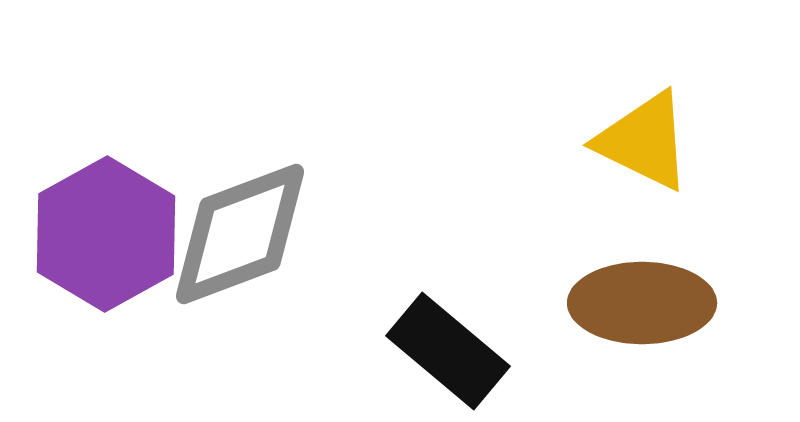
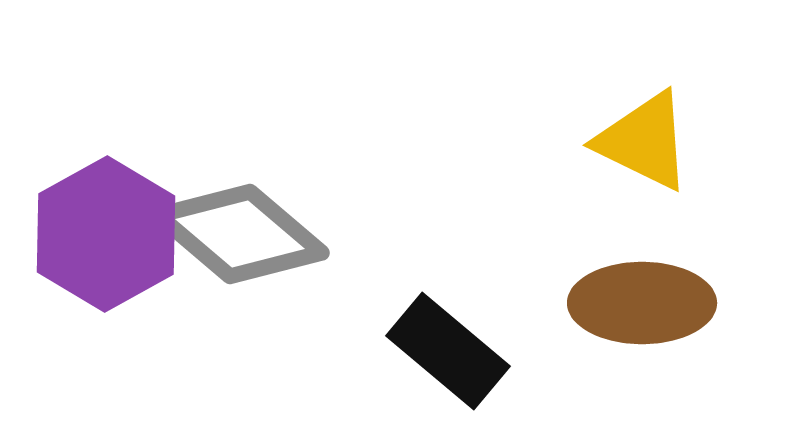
gray diamond: rotated 61 degrees clockwise
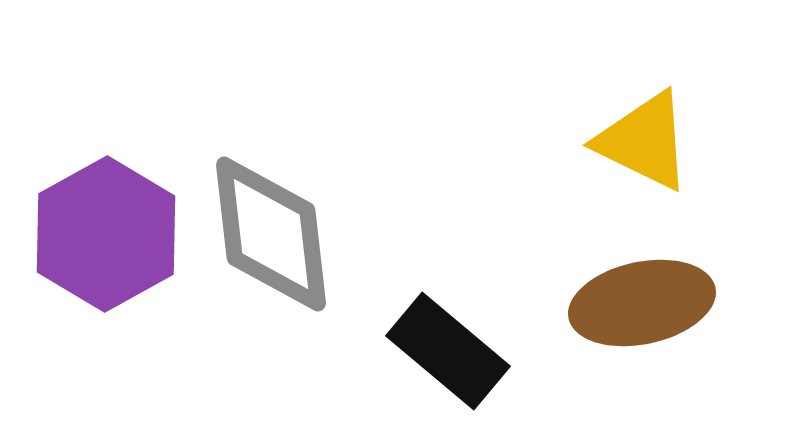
gray diamond: moved 31 px right; rotated 43 degrees clockwise
brown ellipse: rotated 12 degrees counterclockwise
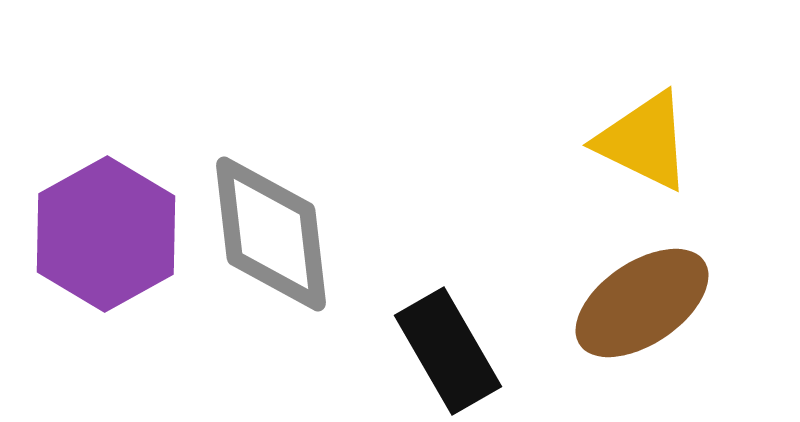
brown ellipse: rotated 22 degrees counterclockwise
black rectangle: rotated 20 degrees clockwise
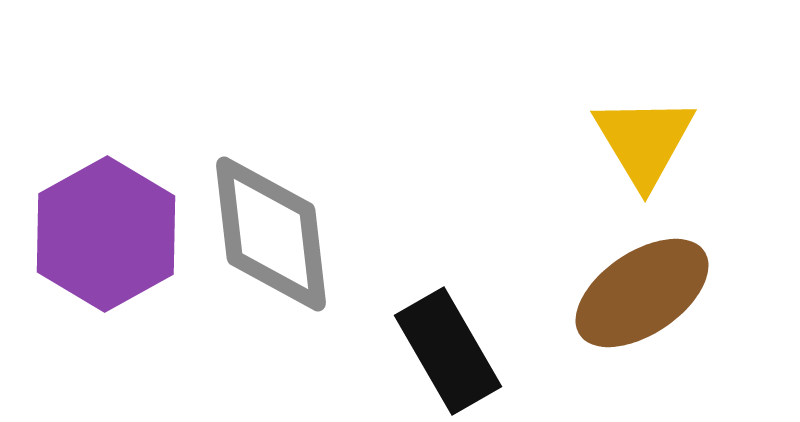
yellow triangle: rotated 33 degrees clockwise
brown ellipse: moved 10 px up
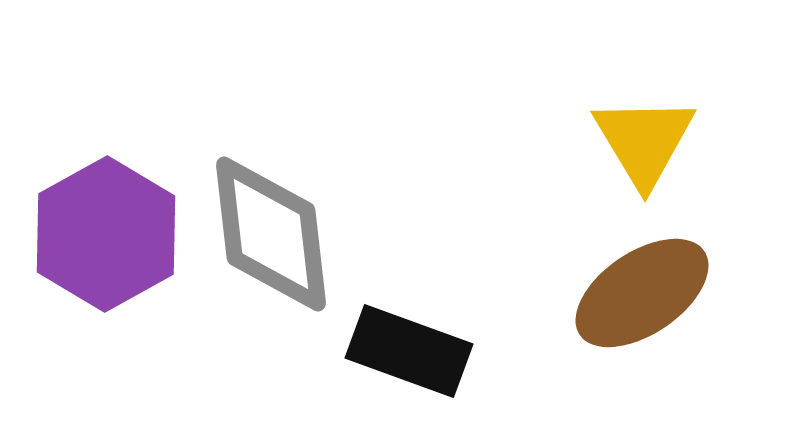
black rectangle: moved 39 px left; rotated 40 degrees counterclockwise
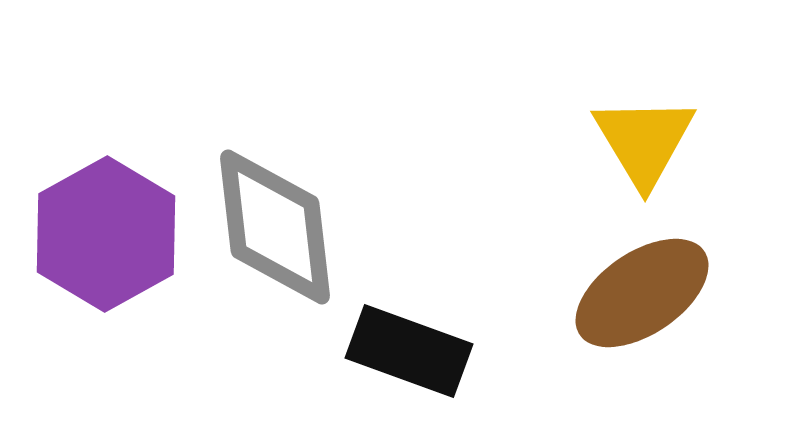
gray diamond: moved 4 px right, 7 px up
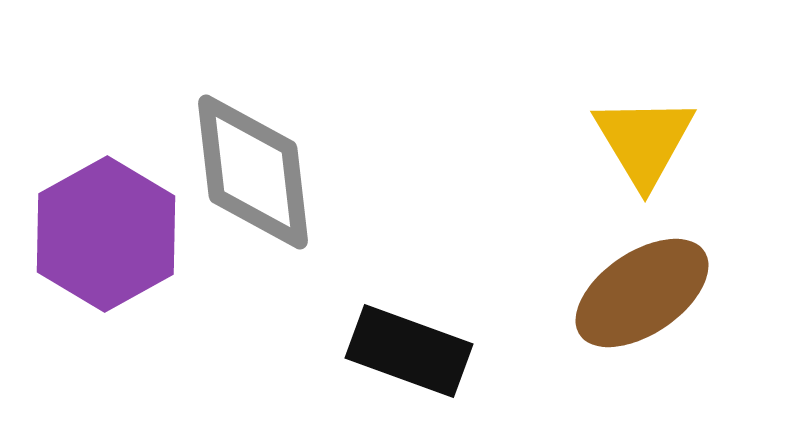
gray diamond: moved 22 px left, 55 px up
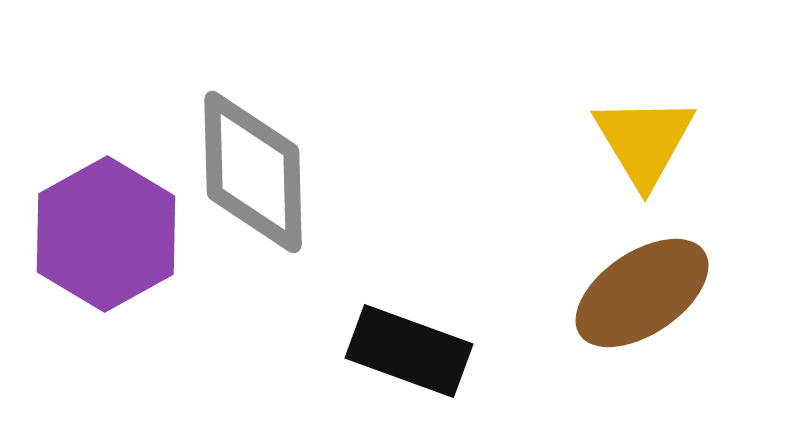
gray diamond: rotated 5 degrees clockwise
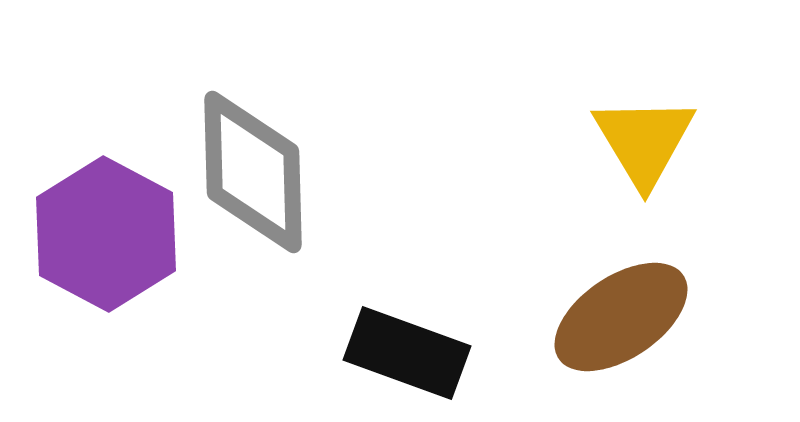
purple hexagon: rotated 3 degrees counterclockwise
brown ellipse: moved 21 px left, 24 px down
black rectangle: moved 2 px left, 2 px down
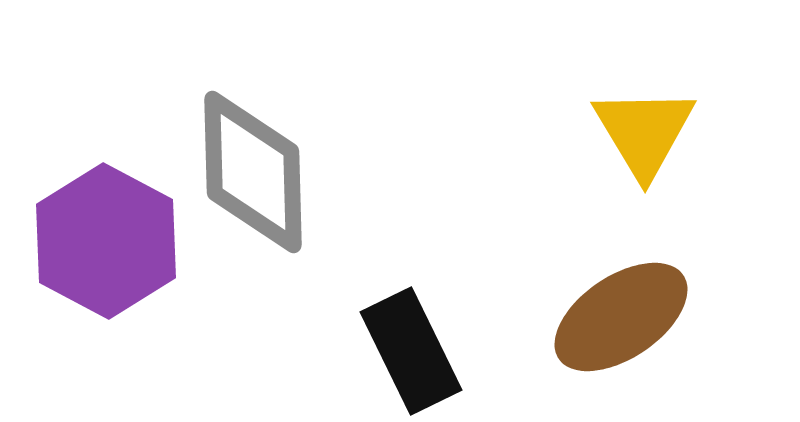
yellow triangle: moved 9 px up
purple hexagon: moved 7 px down
black rectangle: moved 4 px right, 2 px up; rotated 44 degrees clockwise
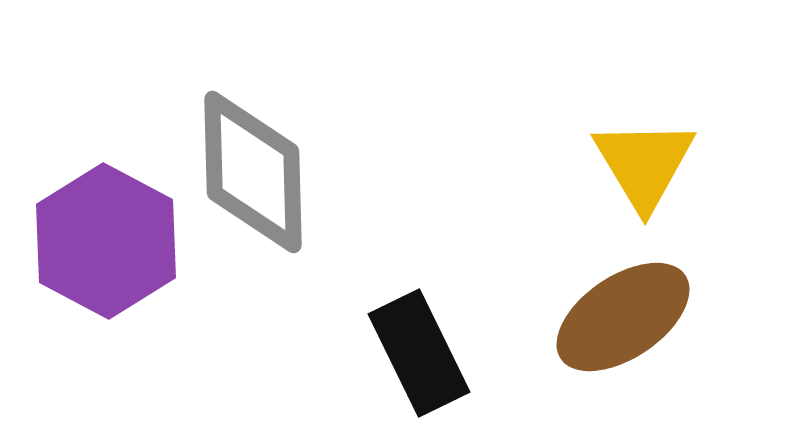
yellow triangle: moved 32 px down
brown ellipse: moved 2 px right
black rectangle: moved 8 px right, 2 px down
